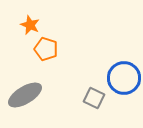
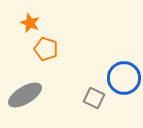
orange star: moved 2 px up
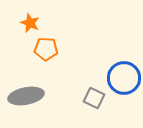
orange pentagon: rotated 15 degrees counterclockwise
gray ellipse: moved 1 px right, 1 px down; rotated 20 degrees clockwise
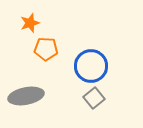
orange star: rotated 30 degrees clockwise
blue circle: moved 33 px left, 12 px up
gray square: rotated 25 degrees clockwise
